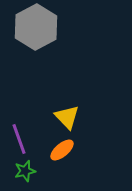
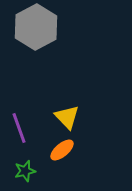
purple line: moved 11 px up
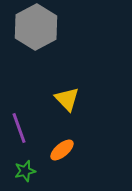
yellow triangle: moved 18 px up
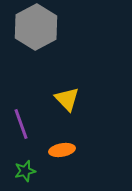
purple line: moved 2 px right, 4 px up
orange ellipse: rotated 30 degrees clockwise
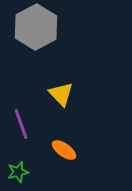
yellow triangle: moved 6 px left, 5 px up
orange ellipse: moved 2 px right; rotated 45 degrees clockwise
green star: moved 7 px left, 1 px down
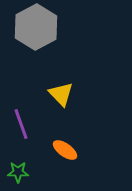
orange ellipse: moved 1 px right
green star: rotated 15 degrees clockwise
